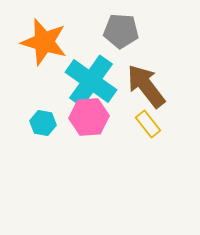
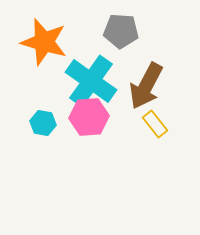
brown arrow: rotated 114 degrees counterclockwise
yellow rectangle: moved 7 px right
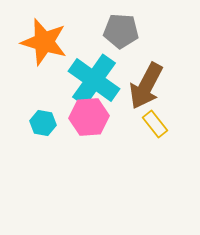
cyan cross: moved 3 px right, 1 px up
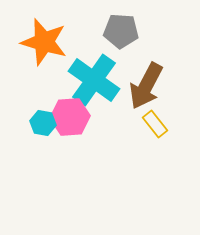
pink hexagon: moved 19 px left
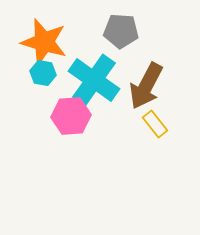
pink hexagon: moved 1 px right, 1 px up
cyan hexagon: moved 50 px up
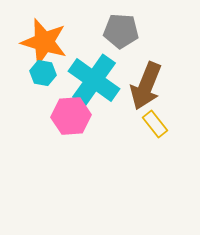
brown arrow: rotated 6 degrees counterclockwise
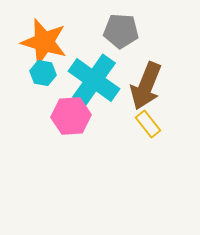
yellow rectangle: moved 7 px left
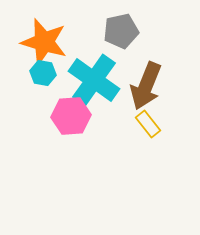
gray pentagon: rotated 16 degrees counterclockwise
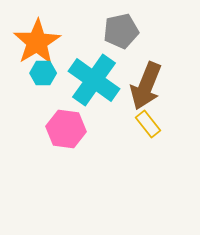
orange star: moved 7 px left; rotated 24 degrees clockwise
cyan hexagon: rotated 10 degrees counterclockwise
pink hexagon: moved 5 px left, 13 px down; rotated 12 degrees clockwise
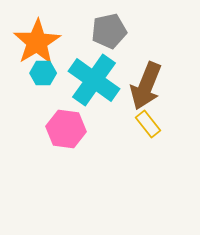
gray pentagon: moved 12 px left
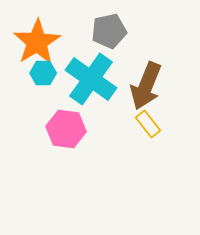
cyan cross: moved 3 px left, 1 px up
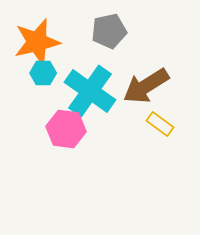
orange star: rotated 18 degrees clockwise
cyan cross: moved 1 px left, 12 px down
brown arrow: rotated 36 degrees clockwise
yellow rectangle: moved 12 px right; rotated 16 degrees counterclockwise
